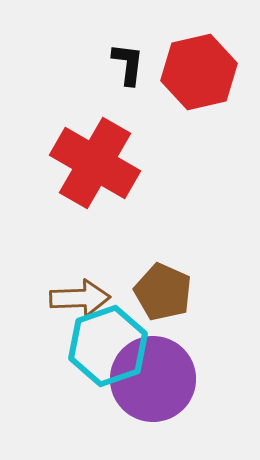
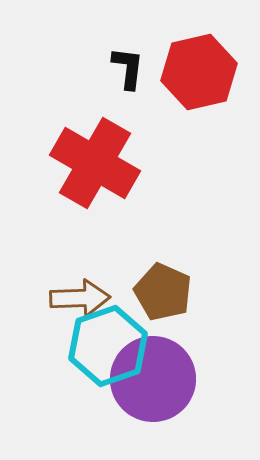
black L-shape: moved 4 px down
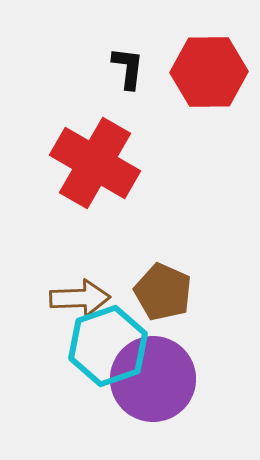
red hexagon: moved 10 px right; rotated 12 degrees clockwise
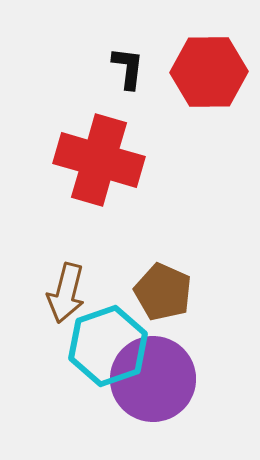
red cross: moved 4 px right, 3 px up; rotated 14 degrees counterclockwise
brown arrow: moved 14 px left, 5 px up; rotated 106 degrees clockwise
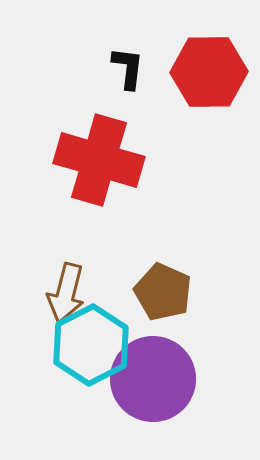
cyan hexagon: moved 17 px left, 1 px up; rotated 8 degrees counterclockwise
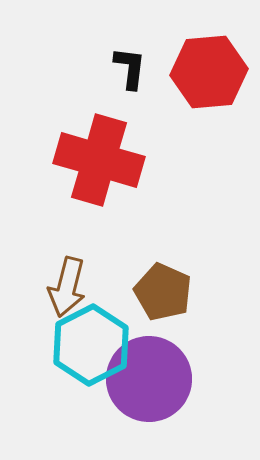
black L-shape: moved 2 px right
red hexagon: rotated 4 degrees counterclockwise
brown arrow: moved 1 px right, 6 px up
purple circle: moved 4 px left
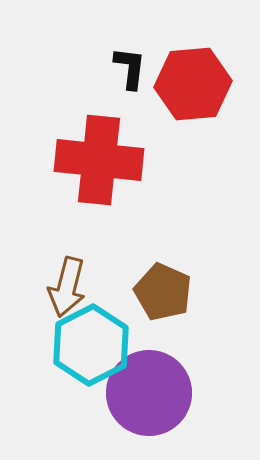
red hexagon: moved 16 px left, 12 px down
red cross: rotated 10 degrees counterclockwise
purple circle: moved 14 px down
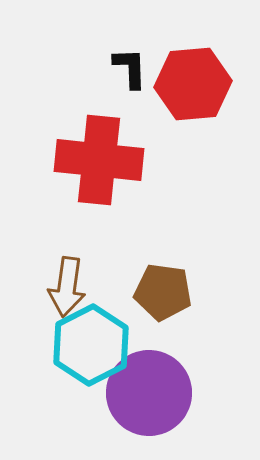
black L-shape: rotated 9 degrees counterclockwise
brown arrow: rotated 6 degrees counterclockwise
brown pentagon: rotated 16 degrees counterclockwise
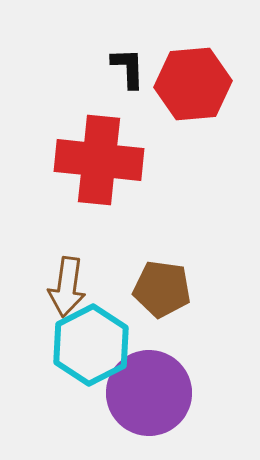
black L-shape: moved 2 px left
brown pentagon: moved 1 px left, 3 px up
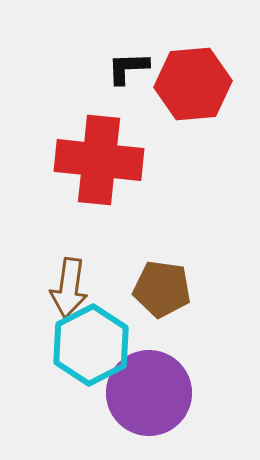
black L-shape: rotated 90 degrees counterclockwise
brown arrow: moved 2 px right, 1 px down
